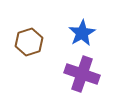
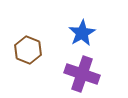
brown hexagon: moved 1 px left, 8 px down; rotated 20 degrees counterclockwise
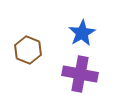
purple cross: moved 2 px left; rotated 8 degrees counterclockwise
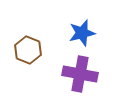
blue star: rotated 16 degrees clockwise
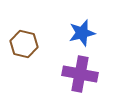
brown hexagon: moved 4 px left, 6 px up; rotated 8 degrees counterclockwise
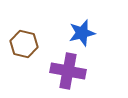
purple cross: moved 12 px left, 3 px up
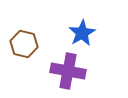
blue star: rotated 16 degrees counterclockwise
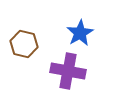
blue star: moved 2 px left
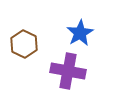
brown hexagon: rotated 12 degrees clockwise
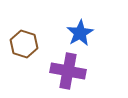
brown hexagon: rotated 8 degrees counterclockwise
